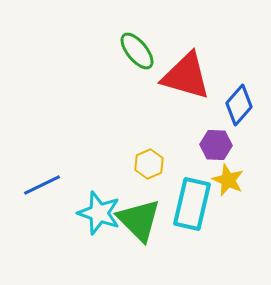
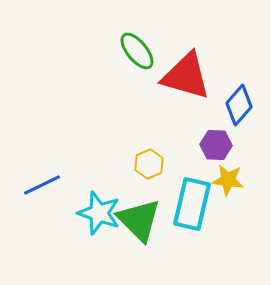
yellow star: rotated 16 degrees counterclockwise
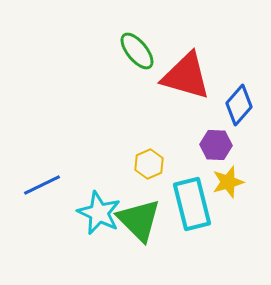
yellow star: moved 2 px down; rotated 24 degrees counterclockwise
cyan rectangle: rotated 27 degrees counterclockwise
cyan star: rotated 6 degrees clockwise
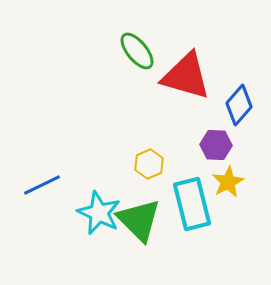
yellow star: rotated 12 degrees counterclockwise
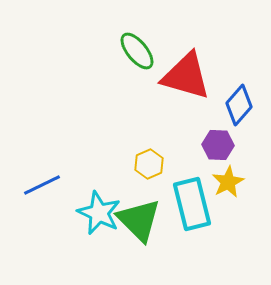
purple hexagon: moved 2 px right
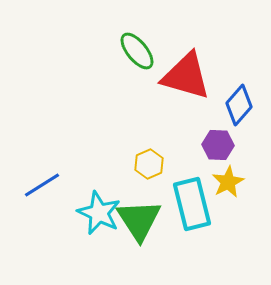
blue line: rotated 6 degrees counterclockwise
green triangle: rotated 12 degrees clockwise
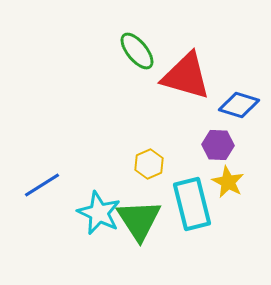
blue diamond: rotated 66 degrees clockwise
yellow star: rotated 16 degrees counterclockwise
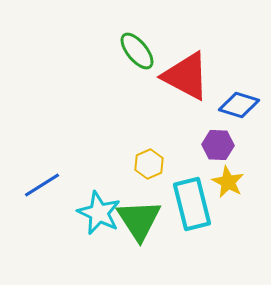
red triangle: rotated 12 degrees clockwise
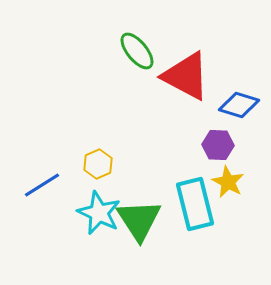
yellow hexagon: moved 51 px left
cyan rectangle: moved 3 px right
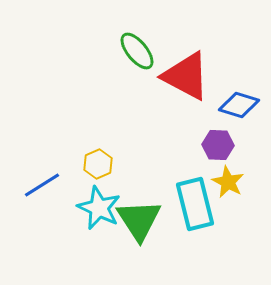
cyan star: moved 5 px up
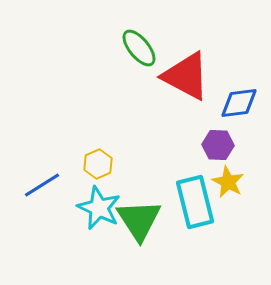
green ellipse: moved 2 px right, 3 px up
blue diamond: moved 2 px up; rotated 24 degrees counterclockwise
cyan rectangle: moved 2 px up
